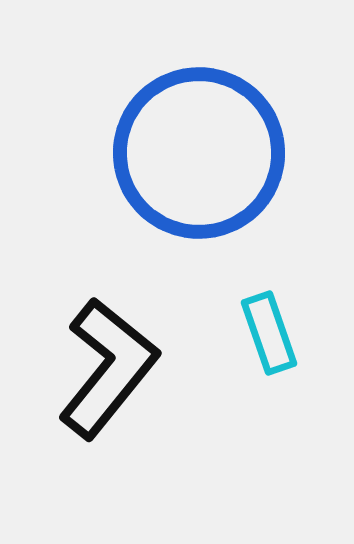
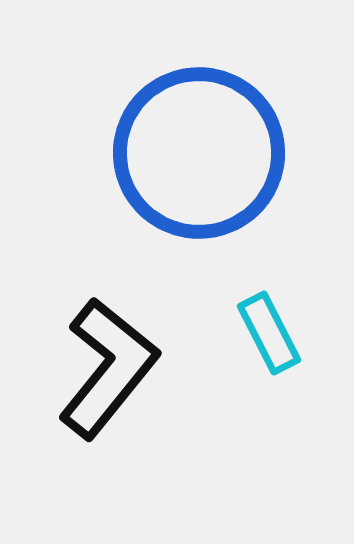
cyan rectangle: rotated 8 degrees counterclockwise
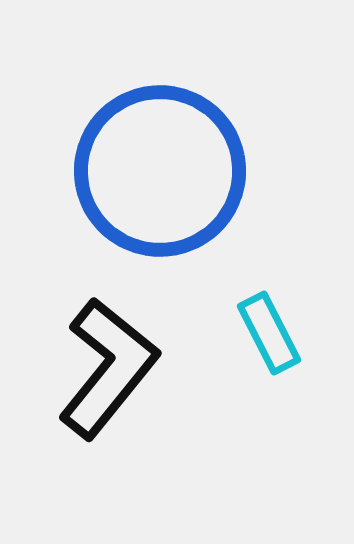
blue circle: moved 39 px left, 18 px down
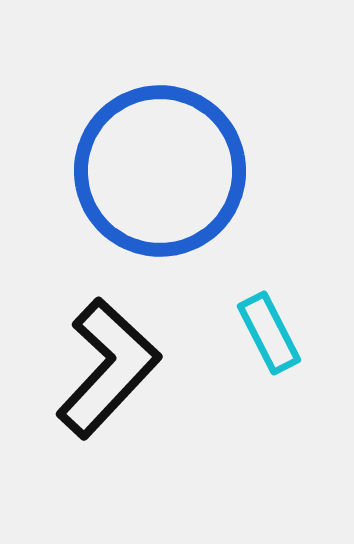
black L-shape: rotated 4 degrees clockwise
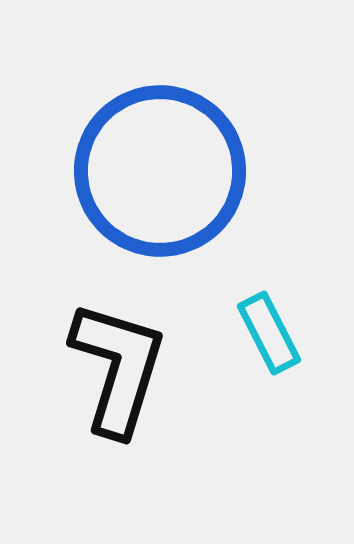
black L-shape: moved 10 px right; rotated 26 degrees counterclockwise
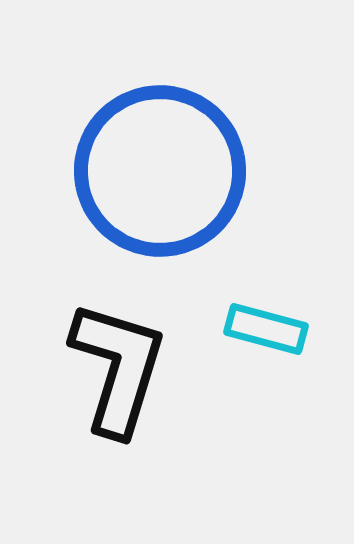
cyan rectangle: moved 3 px left, 4 px up; rotated 48 degrees counterclockwise
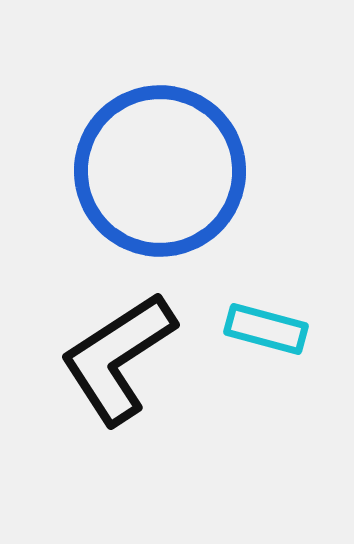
black L-shape: moved 10 px up; rotated 140 degrees counterclockwise
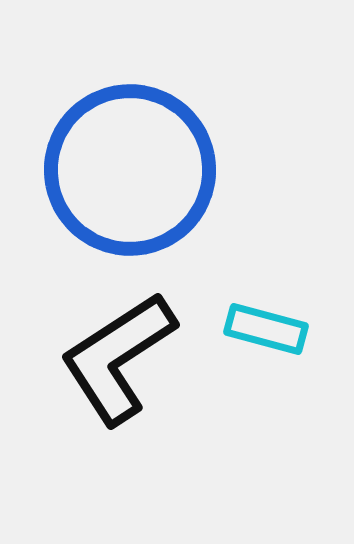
blue circle: moved 30 px left, 1 px up
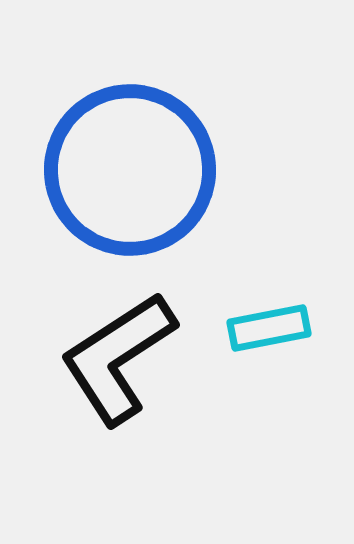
cyan rectangle: moved 3 px right, 1 px up; rotated 26 degrees counterclockwise
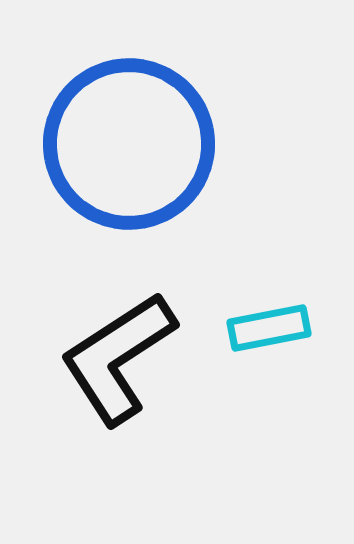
blue circle: moved 1 px left, 26 px up
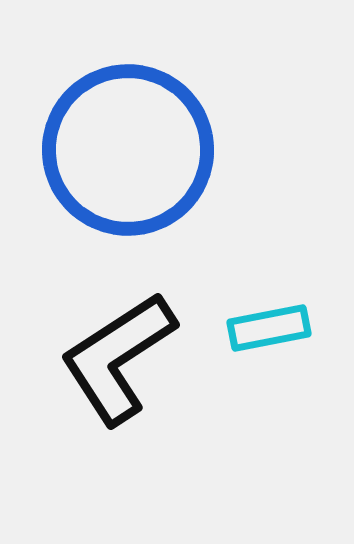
blue circle: moved 1 px left, 6 px down
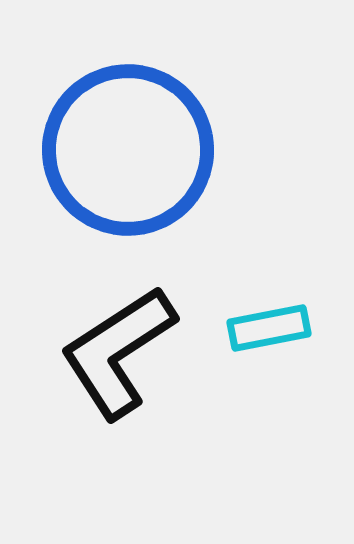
black L-shape: moved 6 px up
